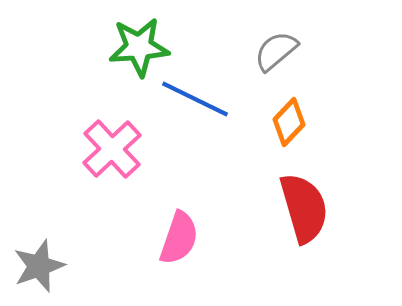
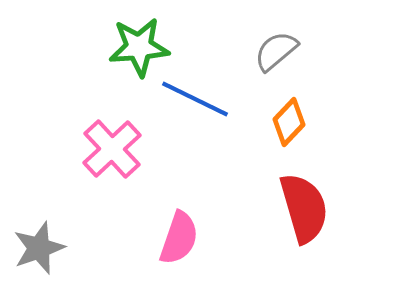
gray star: moved 18 px up
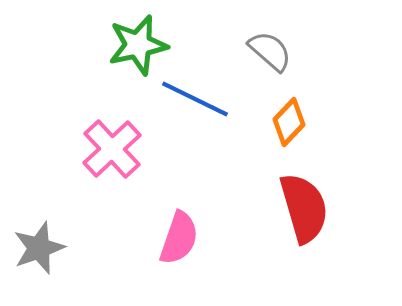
green star: moved 1 px left, 2 px up; rotated 8 degrees counterclockwise
gray semicircle: moved 6 px left; rotated 81 degrees clockwise
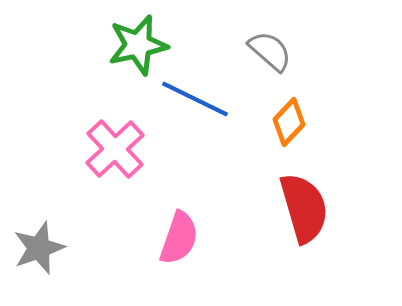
pink cross: moved 3 px right
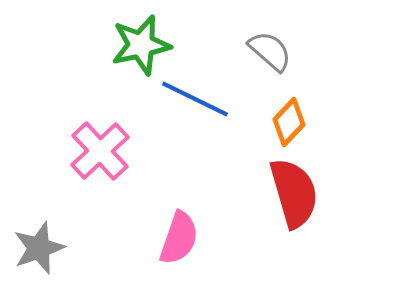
green star: moved 3 px right
pink cross: moved 15 px left, 2 px down
red semicircle: moved 10 px left, 15 px up
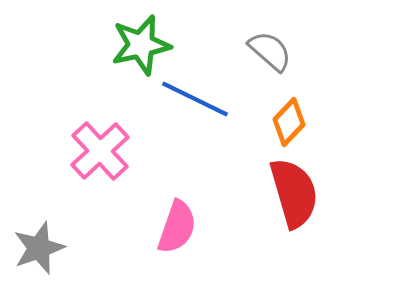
pink semicircle: moved 2 px left, 11 px up
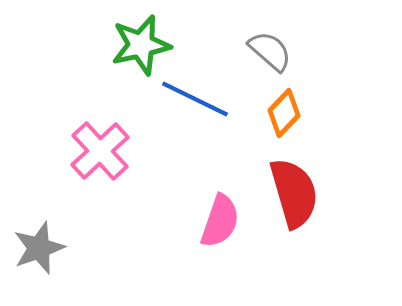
orange diamond: moved 5 px left, 9 px up
pink semicircle: moved 43 px right, 6 px up
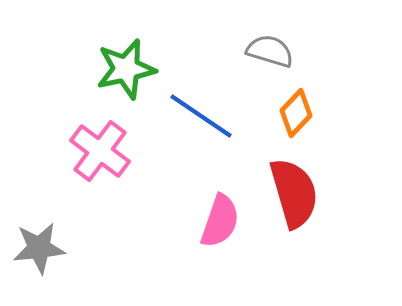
green star: moved 15 px left, 24 px down
gray semicircle: rotated 24 degrees counterclockwise
blue line: moved 6 px right, 17 px down; rotated 8 degrees clockwise
orange diamond: moved 12 px right
pink cross: rotated 10 degrees counterclockwise
gray star: rotated 14 degrees clockwise
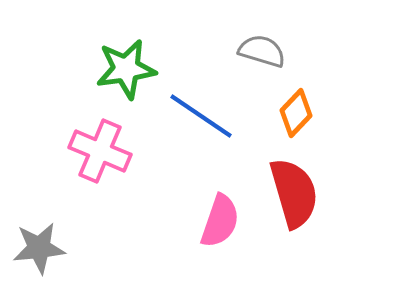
gray semicircle: moved 8 px left
green star: rotated 4 degrees clockwise
pink cross: rotated 14 degrees counterclockwise
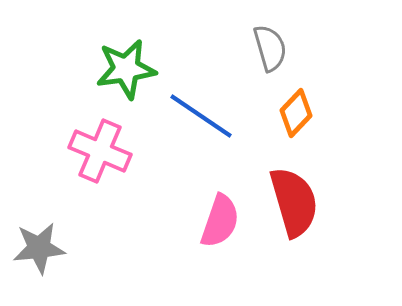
gray semicircle: moved 8 px right, 3 px up; rotated 57 degrees clockwise
red semicircle: moved 9 px down
